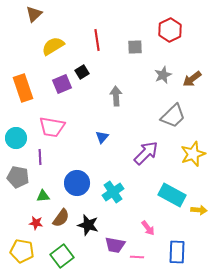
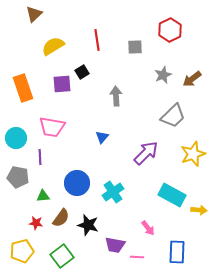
purple square: rotated 18 degrees clockwise
yellow pentagon: rotated 25 degrees counterclockwise
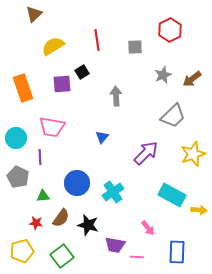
gray pentagon: rotated 15 degrees clockwise
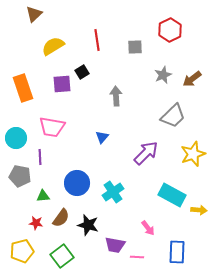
gray pentagon: moved 2 px right, 1 px up; rotated 15 degrees counterclockwise
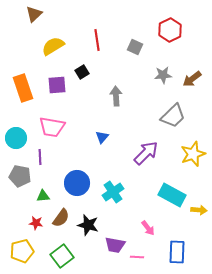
gray square: rotated 28 degrees clockwise
gray star: rotated 18 degrees clockwise
purple square: moved 5 px left, 1 px down
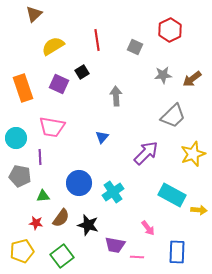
purple square: moved 2 px right, 1 px up; rotated 30 degrees clockwise
blue circle: moved 2 px right
